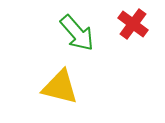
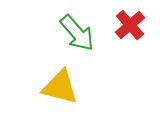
red cross: moved 3 px left, 1 px down; rotated 12 degrees clockwise
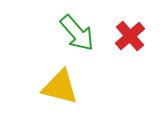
red cross: moved 11 px down
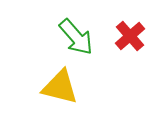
green arrow: moved 1 px left, 4 px down
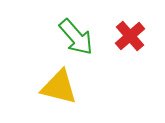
yellow triangle: moved 1 px left
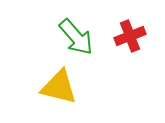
red cross: rotated 20 degrees clockwise
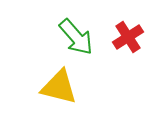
red cross: moved 2 px left, 1 px down; rotated 12 degrees counterclockwise
